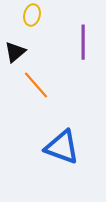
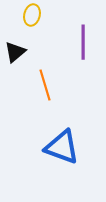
orange line: moved 9 px right; rotated 24 degrees clockwise
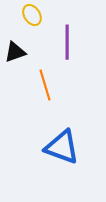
yellow ellipse: rotated 45 degrees counterclockwise
purple line: moved 16 px left
black triangle: rotated 20 degrees clockwise
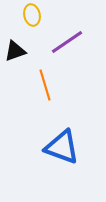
yellow ellipse: rotated 20 degrees clockwise
purple line: rotated 56 degrees clockwise
black triangle: moved 1 px up
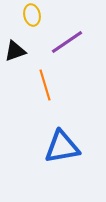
blue triangle: rotated 30 degrees counterclockwise
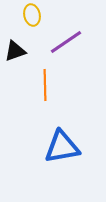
purple line: moved 1 px left
orange line: rotated 16 degrees clockwise
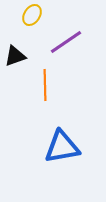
yellow ellipse: rotated 45 degrees clockwise
black triangle: moved 5 px down
